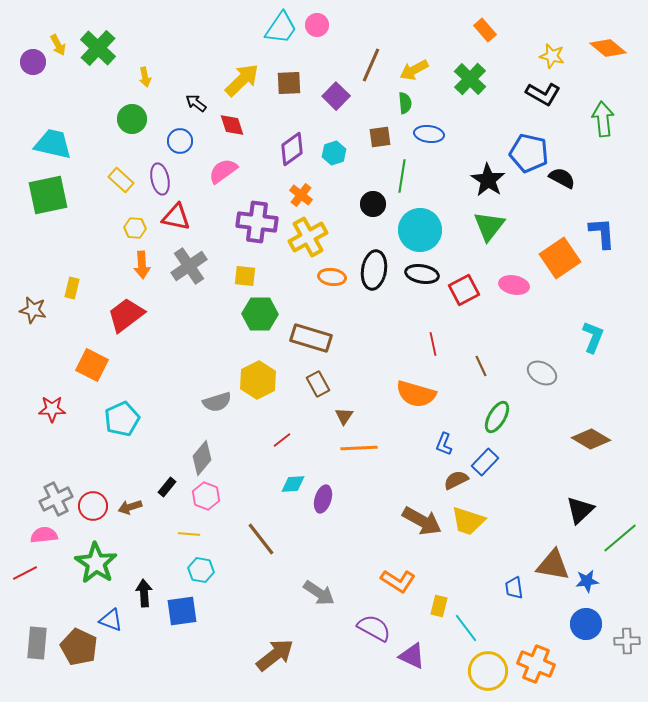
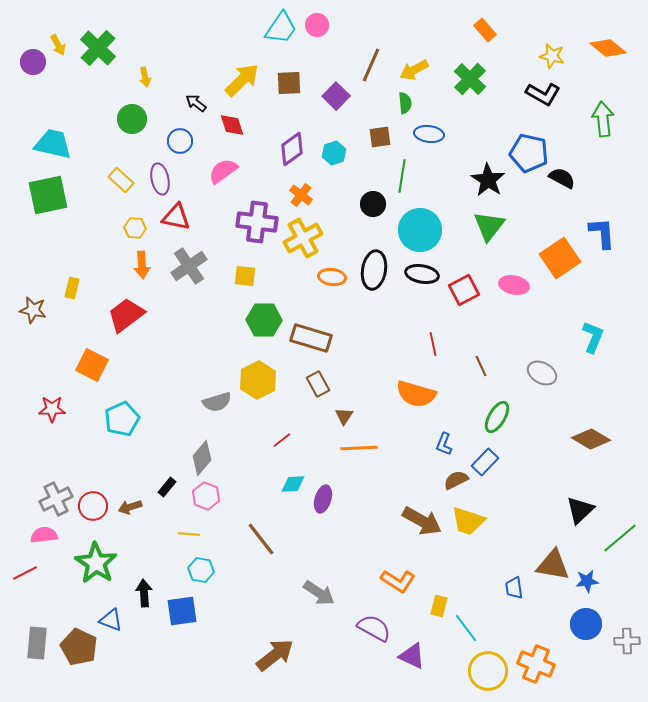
yellow cross at (308, 237): moved 5 px left, 1 px down
green hexagon at (260, 314): moved 4 px right, 6 px down
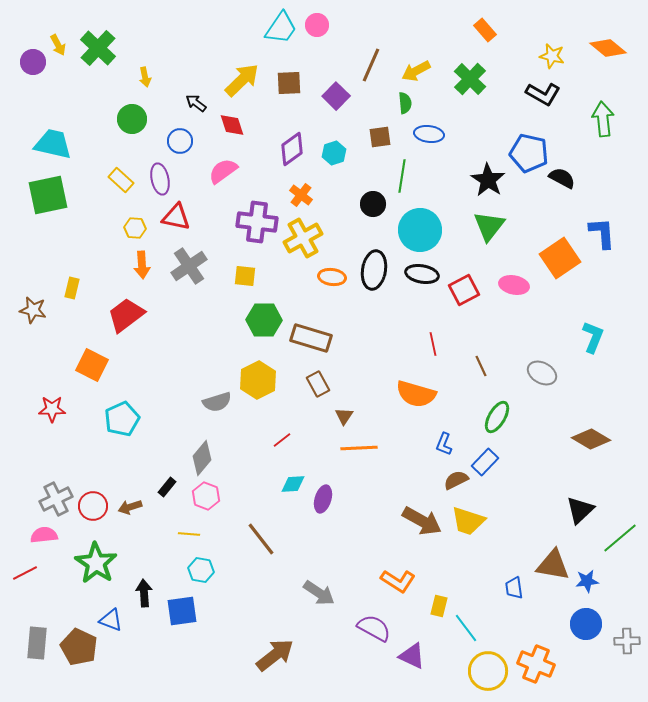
yellow arrow at (414, 70): moved 2 px right, 1 px down
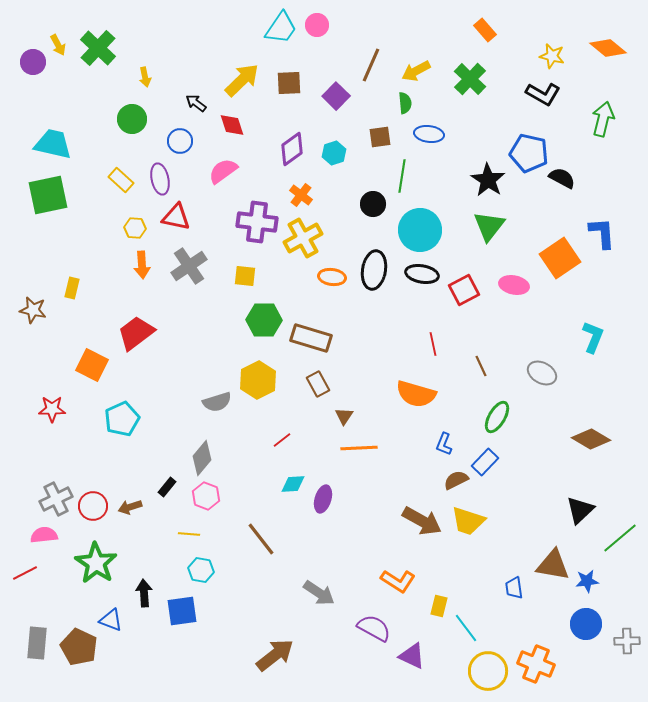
green arrow at (603, 119): rotated 20 degrees clockwise
red trapezoid at (126, 315): moved 10 px right, 18 px down
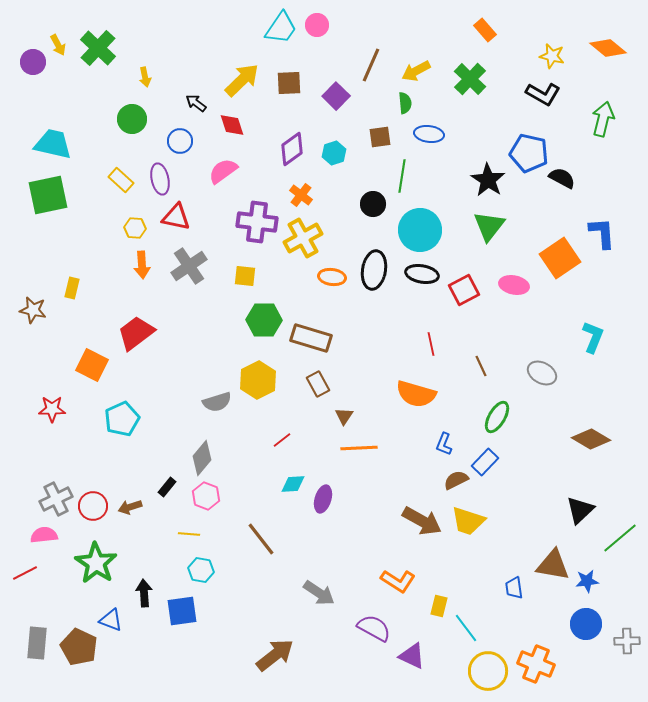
red line at (433, 344): moved 2 px left
